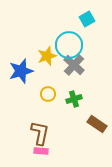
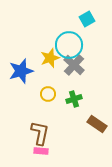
yellow star: moved 3 px right, 2 px down
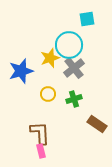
cyan square: rotated 21 degrees clockwise
gray cross: moved 3 px down; rotated 10 degrees clockwise
brown L-shape: rotated 15 degrees counterclockwise
pink rectangle: rotated 72 degrees clockwise
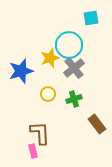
cyan square: moved 4 px right, 1 px up
brown rectangle: rotated 18 degrees clockwise
pink rectangle: moved 8 px left
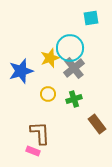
cyan circle: moved 1 px right, 3 px down
pink rectangle: rotated 56 degrees counterclockwise
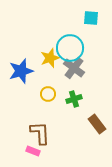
cyan square: rotated 14 degrees clockwise
gray cross: rotated 15 degrees counterclockwise
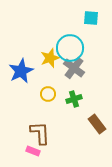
blue star: rotated 10 degrees counterclockwise
